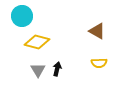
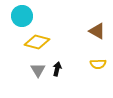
yellow semicircle: moved 1 px left, 1 px down
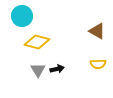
black arrow: rotated 64 degrees clockwise
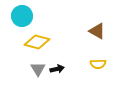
gray triangle: moved 1 px up
